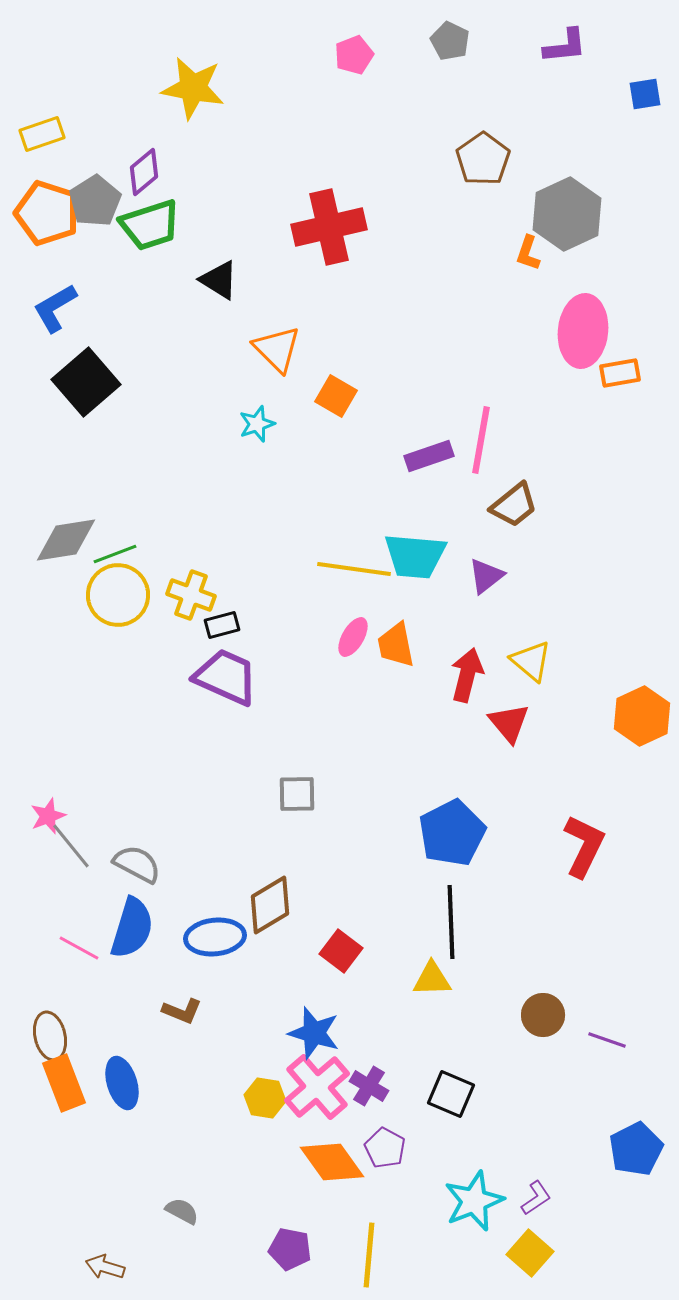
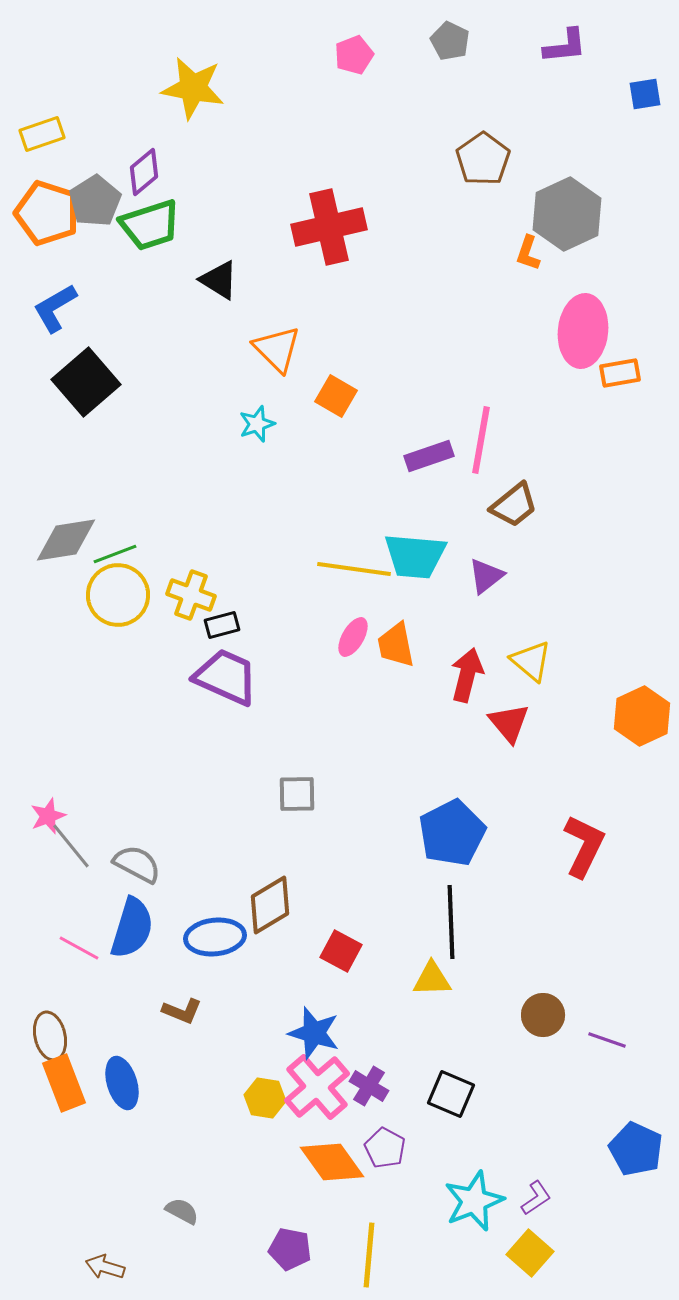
red square at (341, 951): rotated 9 degrees counterclockwise
blue pentagon at (636, 1149): rotated 20 degrees counterclockwise
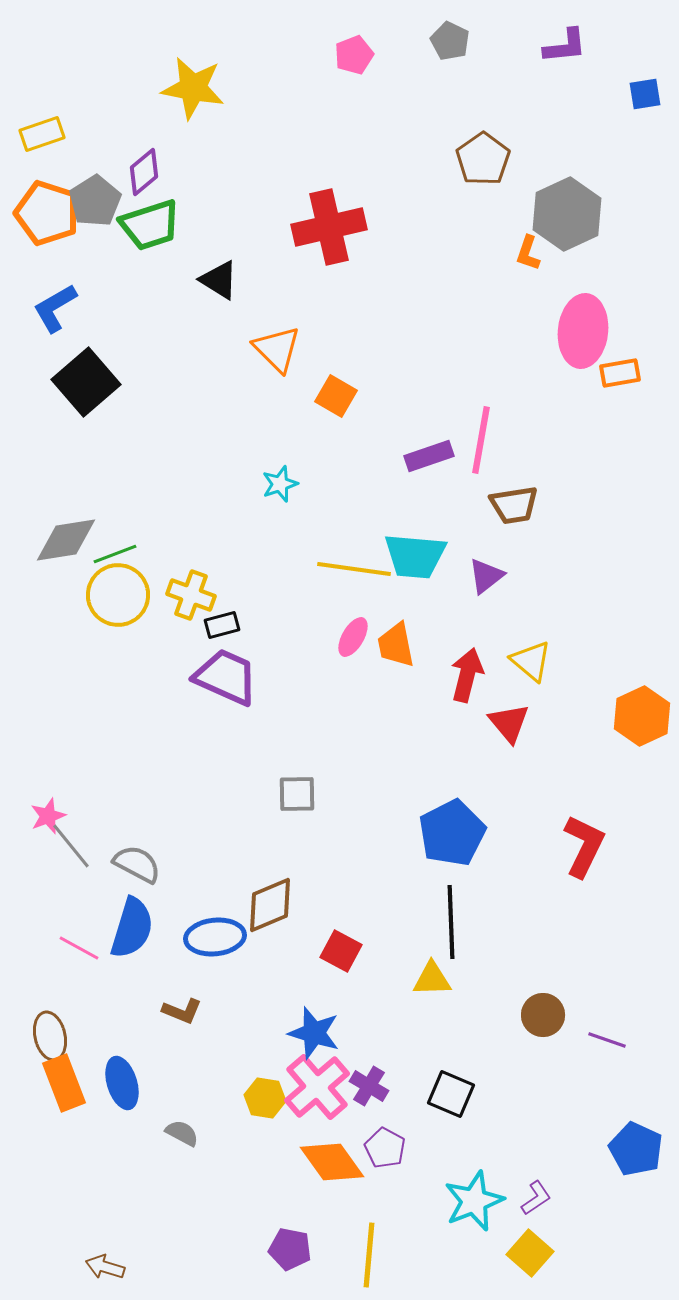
cyan star at (257, 424): moved 23 px right, 60 px down
brown trapezoid at (514, 505): rotated 30 degrees clockwise
brown diamond at (270, 905): rotated 8 degrees clockwise
gray semicircle at (182, 1211): moved 78 px up
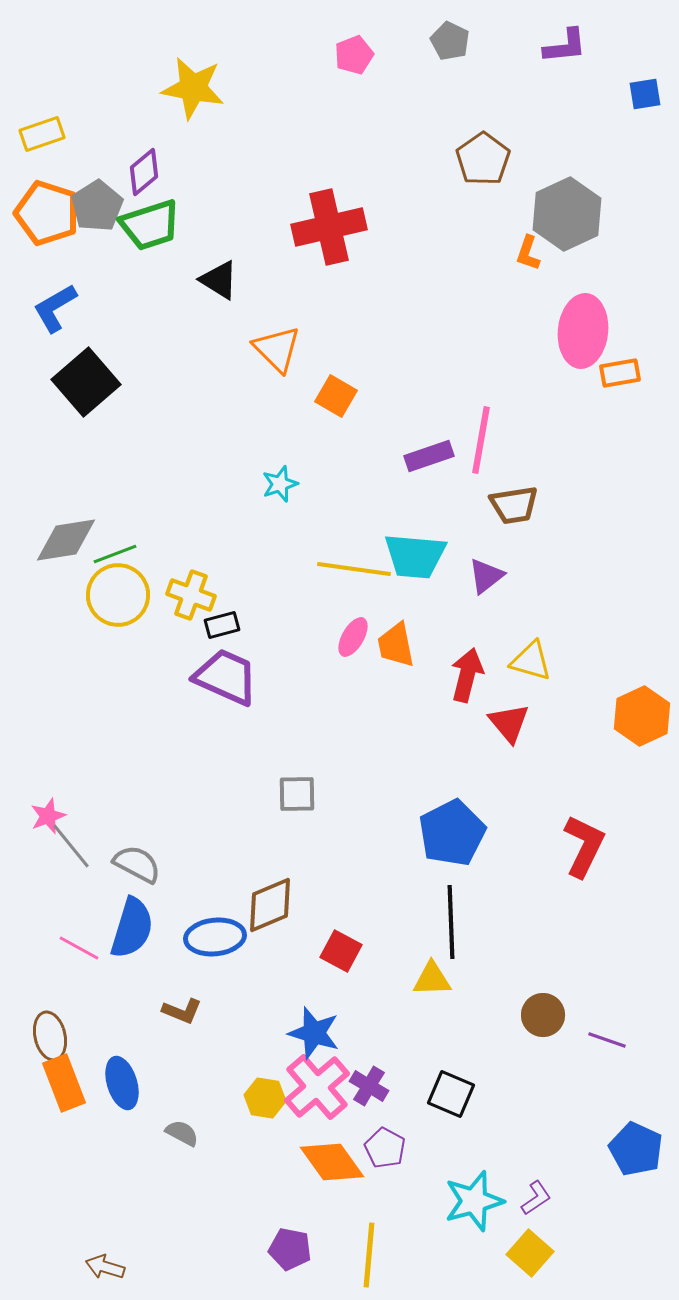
gray pentagon at (95, 201): moved 2 px right, 5 px down
yellow triangle at (531, 661): rotated 24 degrees counterclockwise
cyan star at (474, 1201): rotated 6 degrees clockwise
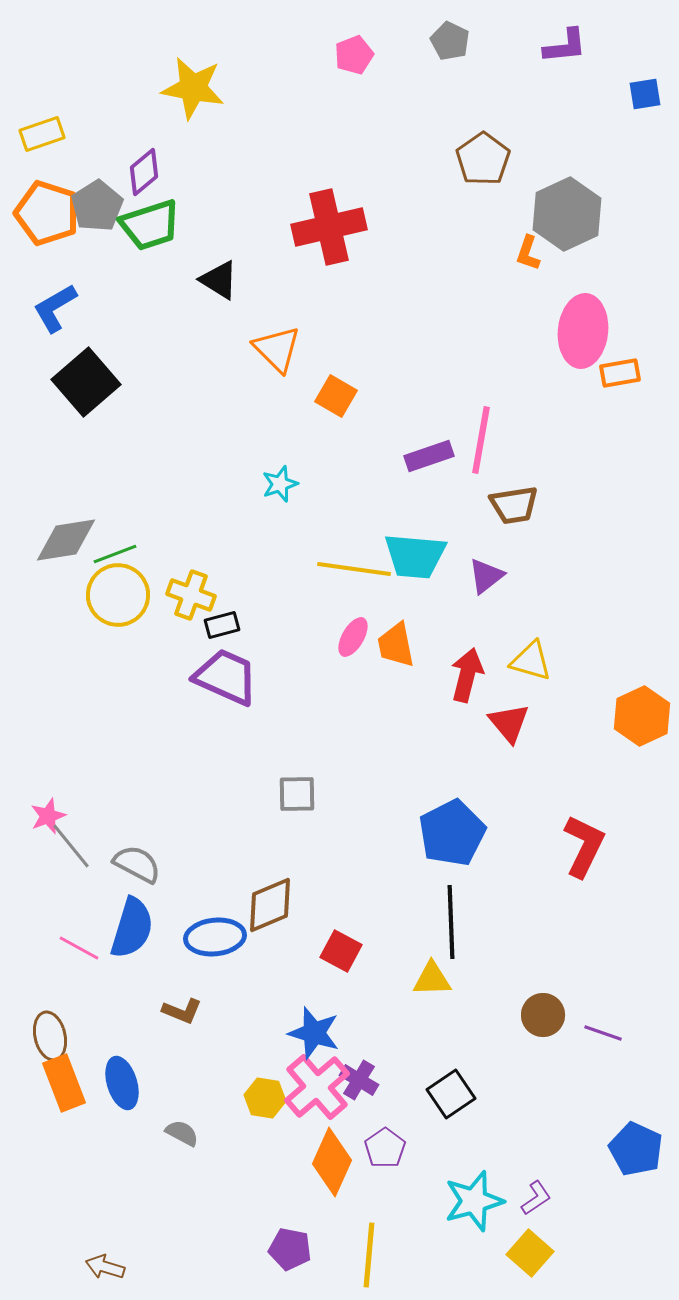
purple line at (607, 1040): moved 4 px left, 7 px up
purple cross at (369, 1086): moved 10 px left, 6 px up
black square at (451, 1094): rotated 33 degrees clockwise
purple pentagon at (385, 1148): rotated 9 degrees clockwise
orange diamond at (332, 1162): rotated 60 degrees clockwise
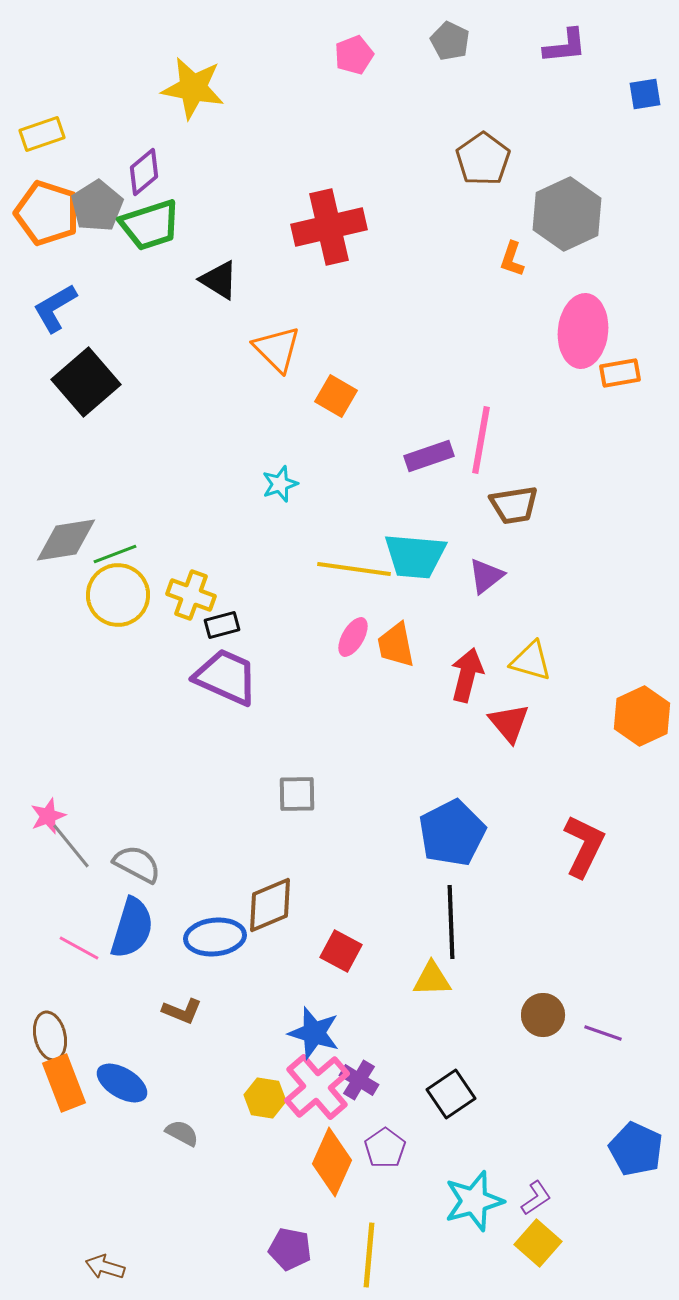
orange L-shape at (528, 253): moved 16 px left, 6 px down
blue ellipse at (122, 1083): rotated 42 degrees counterclockwise
yellow square at (530, 1253): moved 8 px right, 10 px up
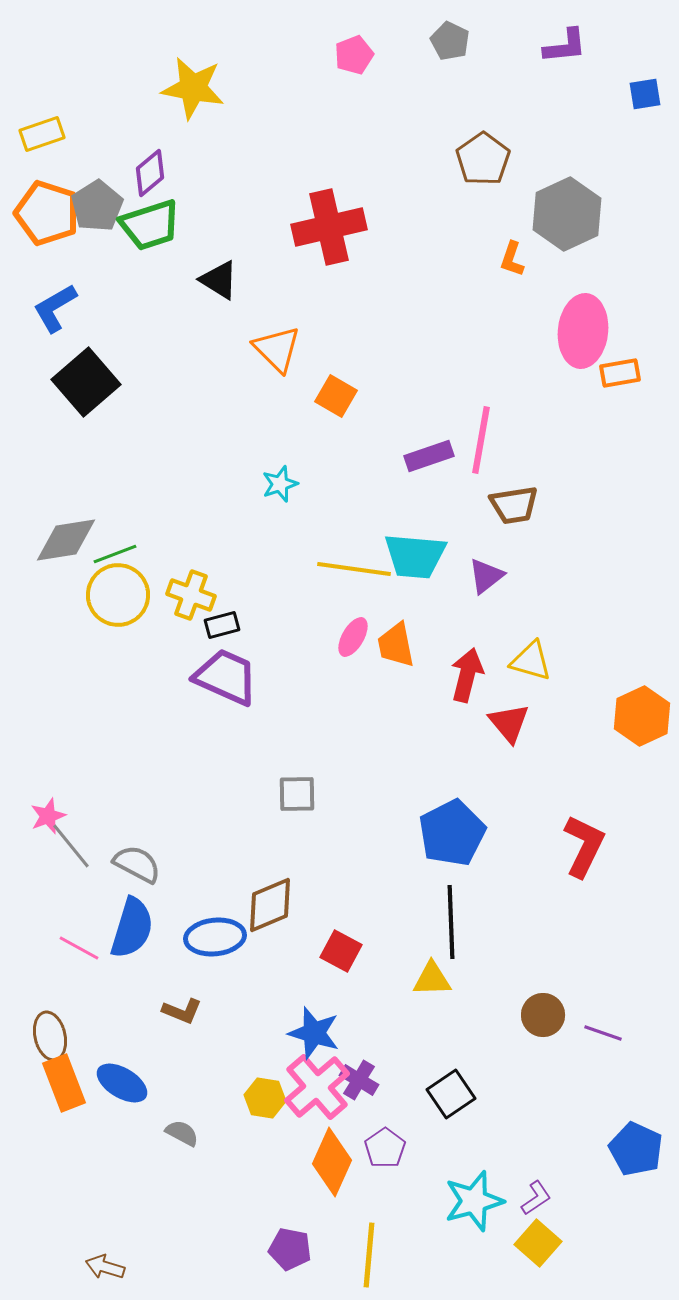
purple diamond at (144, 172): moved 6 px right, 1 px down
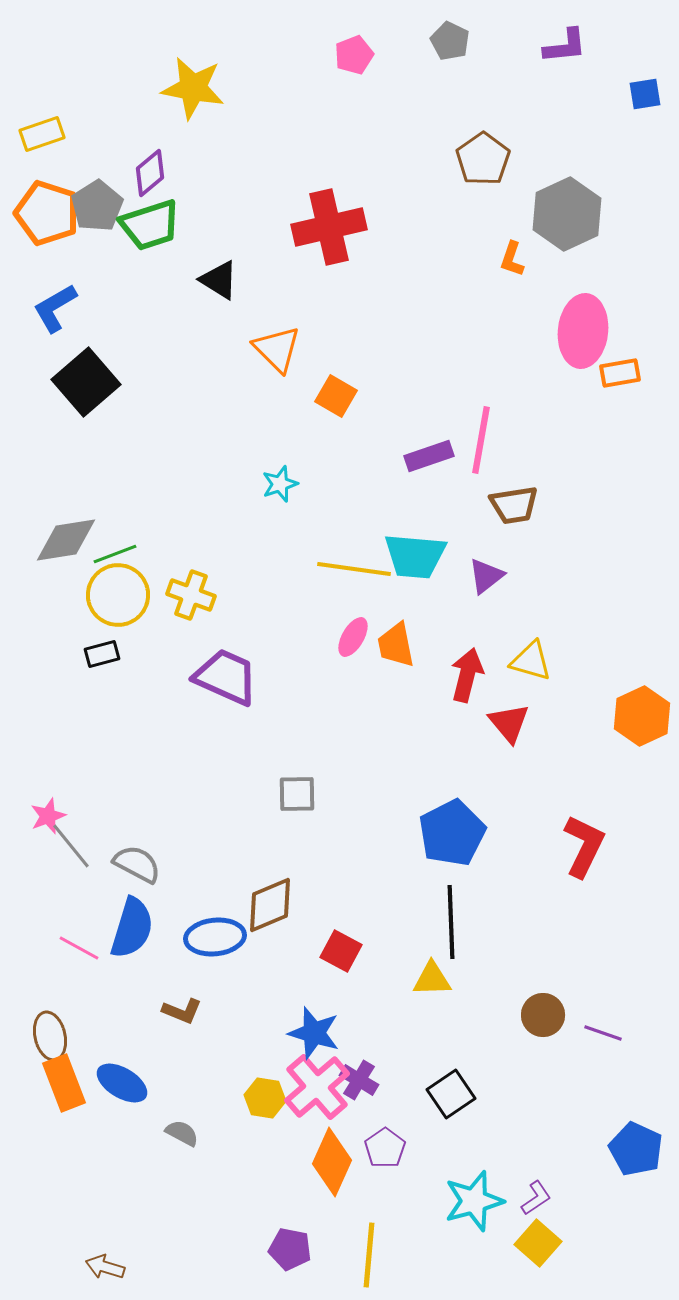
black rectangle at (222, 625): moved 120 px left, 29 px down
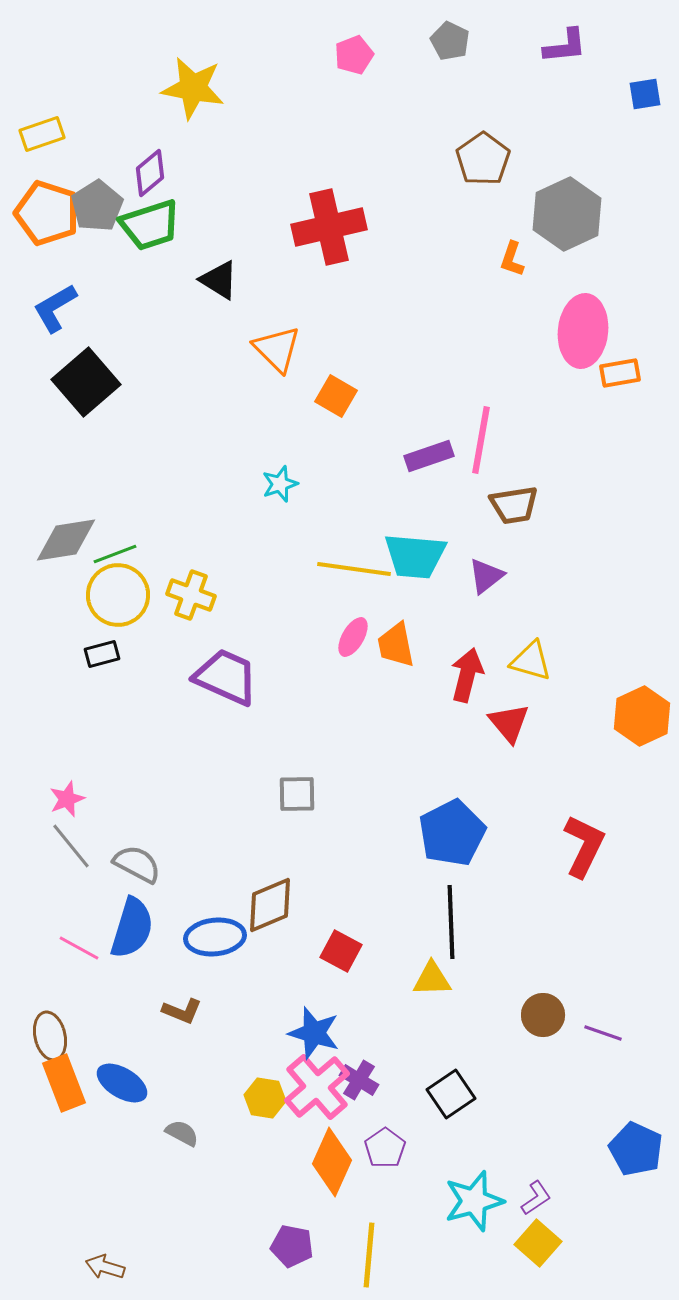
pink star at (48, 816): moved 19 px right, 17 px up
purple pentagon at (290, 1249): moved 2 px right, 3 px up
